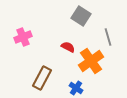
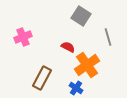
orange cross: moved 4 px left, 4 px down
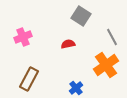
gray line: moved 4 px right; rotated 12 degrees counterclockwise
red semicircle: moved 3 px up; rotated 40 degrees counterclockwise
orange cross: moved 19 px right
brown rectangle: moved 13 px left, 1 px down
blue cross: rotated 16 degrees clockwise
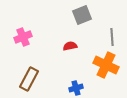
gray square: moved 1 px right, 1 px up; rotated 36 degrees clockwise
gray line: rotated 24 degrees clockwise
red semicircle: moved 2 px right, 2 px down
orange cross: rotated 30 degrees counterclockwise
blue cross: rotated 24 degrees clockwise
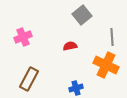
gray square: rotated 18 degrees counterclockwise
